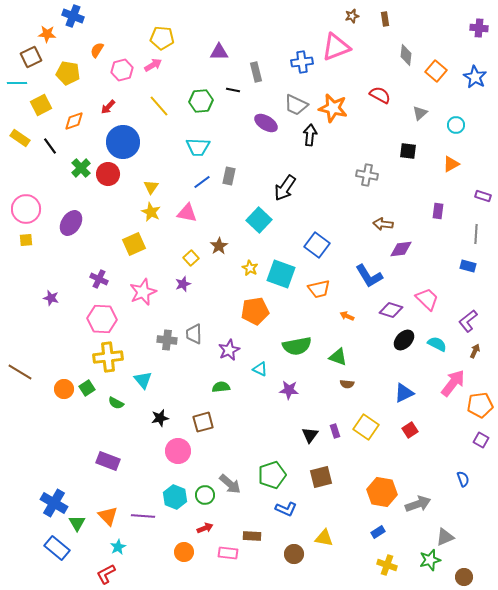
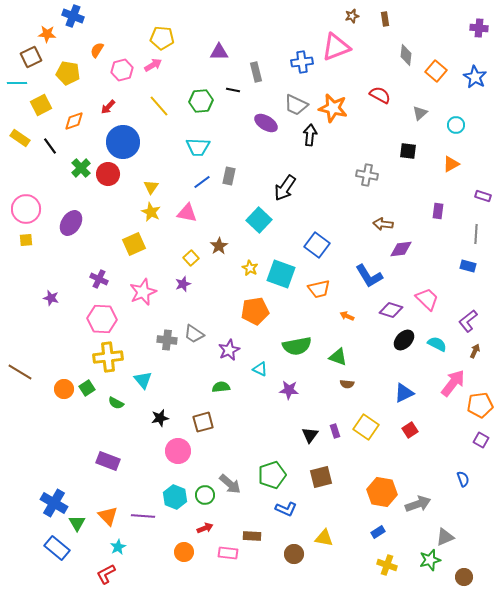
gray trapezoid at (194, 334): rotated 55 degrees counterclockwise
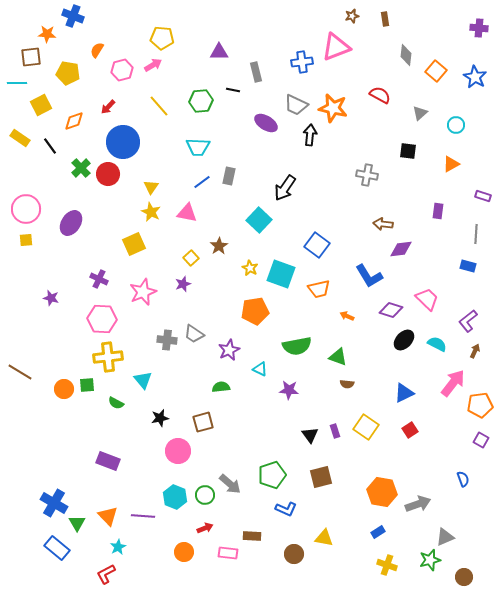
brown square at (31, 57): rotated 20 degrees clockwise
green square at (87, 388): moved 3 px up; rotated 28 degrees clockwise
black triangle at (310, 435): rotated 12 degrees counterclockwise
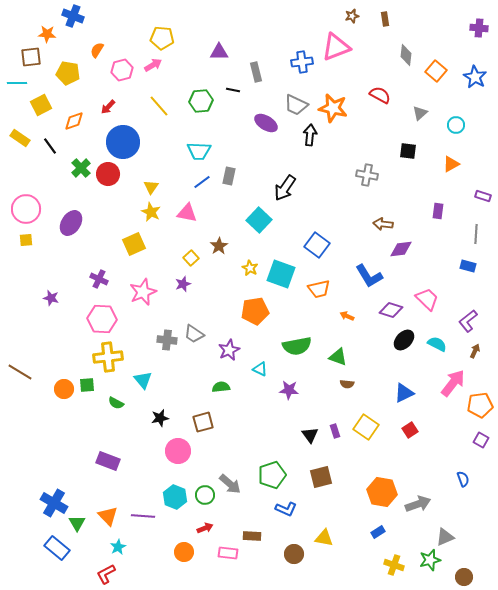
cyan trapezoid at (198, 147): moved 1 px right, 4 px down
yellow cross at (387, 565): moved 7 px right
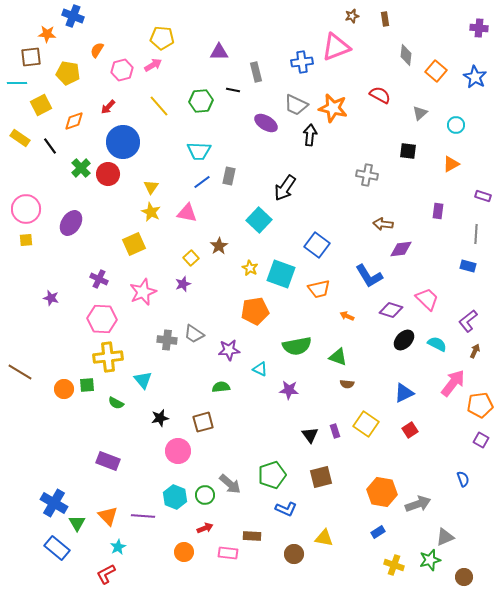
purple star at (229, 350): rotated 20 degrees clockwise
yellow square at (366, 427): moved 3 px up
